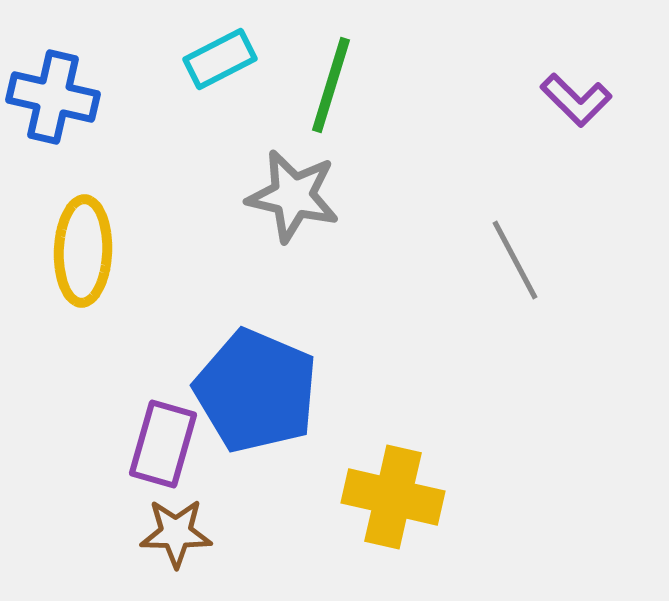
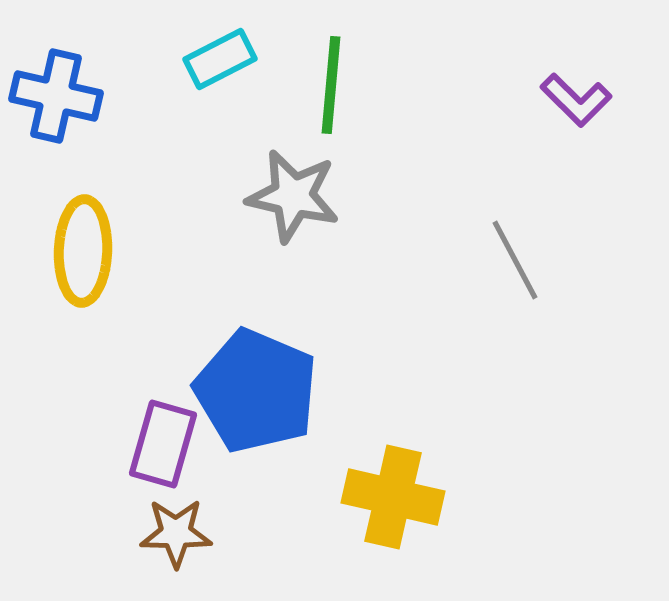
green line: rotated 12 degrees counterclockwise
blue cross: moved 3 px right, 1 px up
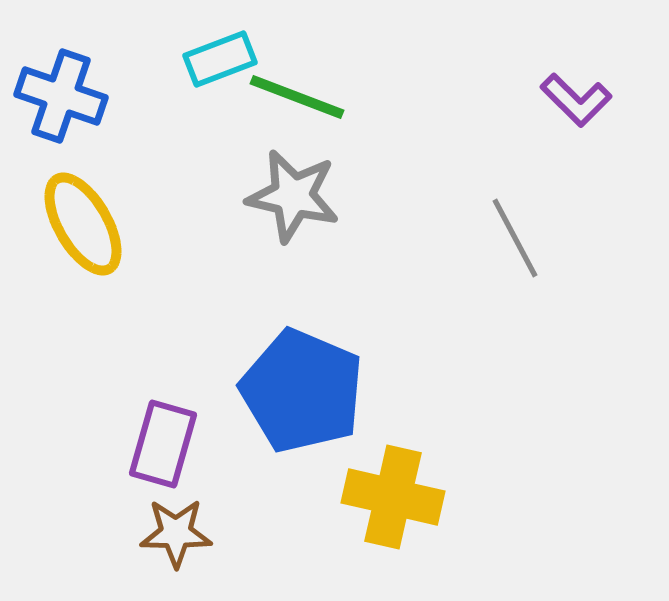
cyan rectangle: rotated 6 degrees clockwise
green line: moved 34 px left, 12 px down; rotated 74 degrees counterclockwise
blue cross: moved 5 px right; rotated 6 degrees clockwise
yellow ellipse: moved 27 px up; rotated 32 degrees counterclockwise
gray line: moved 22 px up
blue pentagon: moved 46 px right
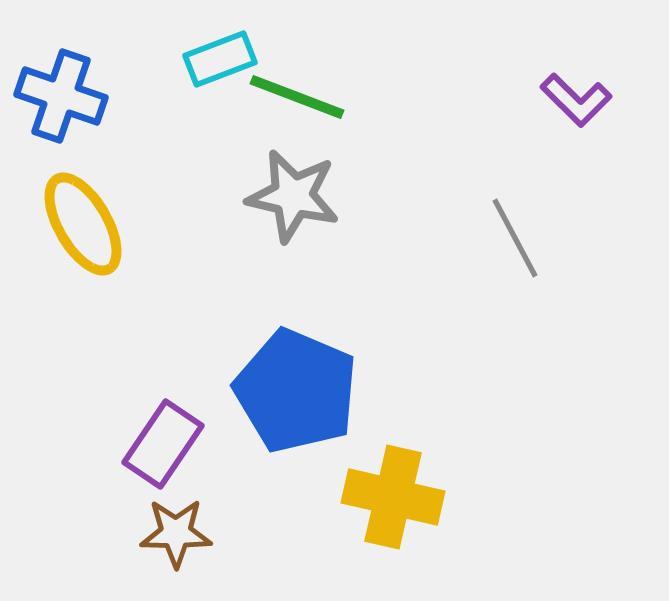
blue pentagon: moved 6 px left
purple rectangle: rotated 18 degrees clockwise
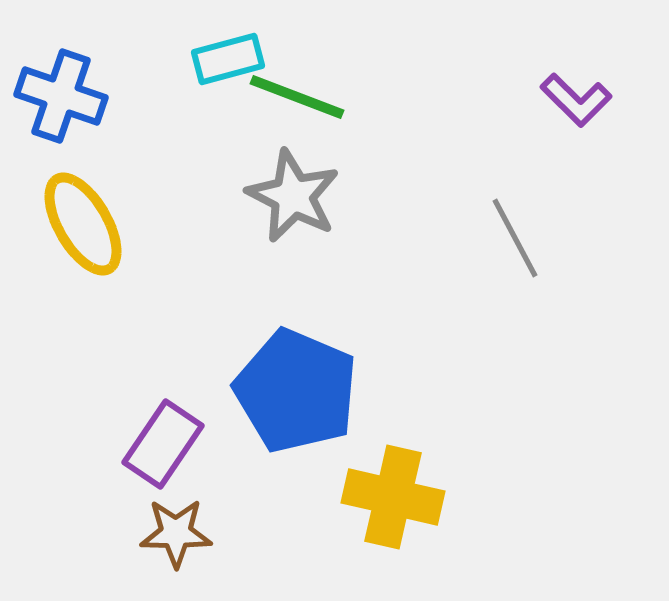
cyan rectangle: moved 8 px right; rotated 6 degrees clockwise
gray star: rotated 14 degrees clockwise
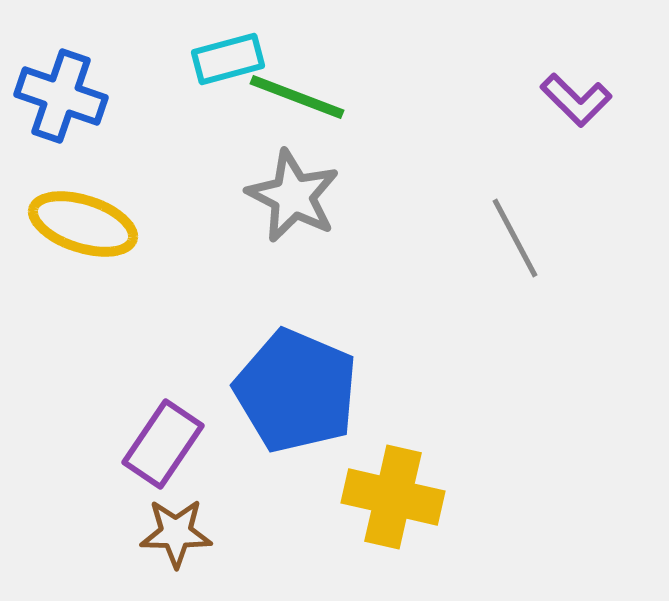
yellow ellipse: rotated 42 degrees counterclockwise
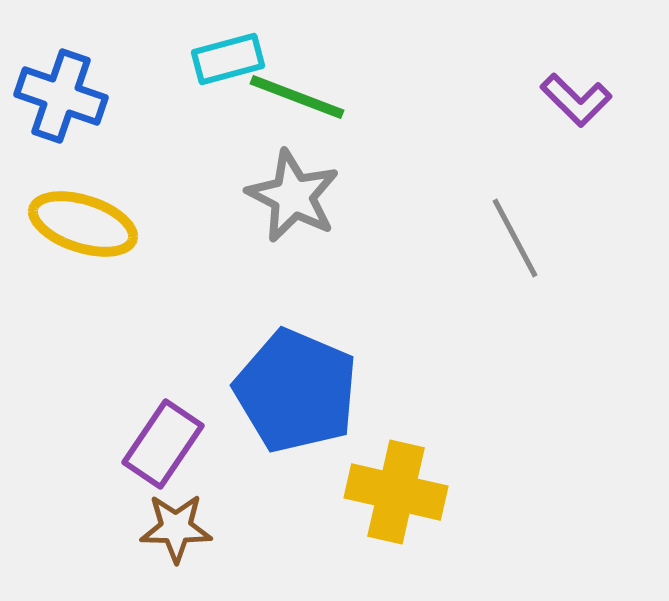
yellow cross: moved 3 px right, 5 px up
brown star: moved 5 px up
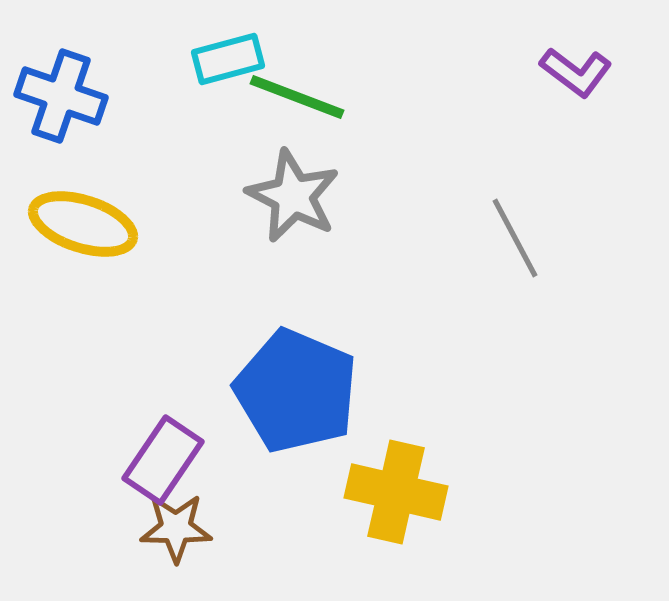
purple L-shape: moved 28 px up; rotated 8 degrees counterclockwise
purple rectangle: moved 16 px down
